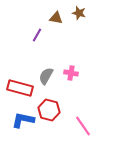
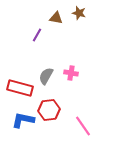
red hexagon: rotated 20 degrees counterclockwise
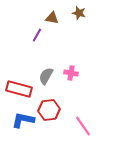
brown triangle: moved 4 px left
red rectangle: moved 1 px left, 1 px down
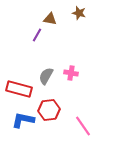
brown triangle: moved 2 px left, 1 px down
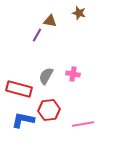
brown triangle: moved 2 px down
pink cross: moved 2 px right, 1 px down
pink line: moved 2 px up; rotated 65 degrees counterclockwise
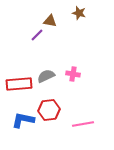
purple line: rotated 16 degrees clockwise
gray semicircle: rotated 36 degrees clockwise
red rectangle: moved 5 px up; rotated 20 degrees counterclockwise
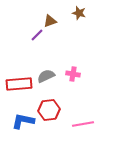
brown triangle: rotated 32 degrees counterclockwise
blue L-shape: moved 1 px down
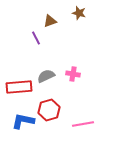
purple line: moved 1 px left, 3 px down; rotated 72 degrees counterclockwise
red rectangle: moved 3 px down
red hexagon: rotated 10 degrees counterclockwise
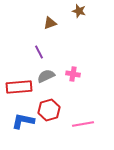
brown star: moved 2 px up
brown triangle: moved 2 px down
purple line: moved 3 px right, 14 px down
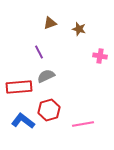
brown star: moved 18 px down
pink cross: moved 27 px right, 18 px up
blue L-shape: rotated 25 degrees clockwise
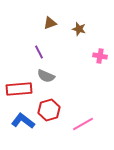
gray semicircle: rotated 132 degrees counterclockwise
red rectangle: moved 2 px down
pink line: rotated 20 degrees counterclockwise
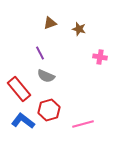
purple line: moved 1 px right, 1 px down
pink cross: moved 1 px down
red rectangle: rotated 55 degrees clockwise
pink line: rotated 15 degrees clockwise
